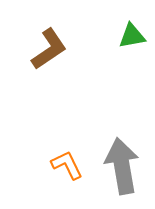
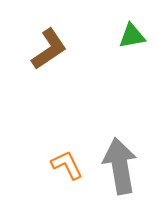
gray arrow: moved 2 px left
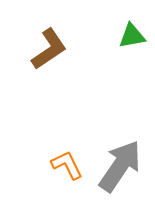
gray arrow: rotated 44 degrees clockwise
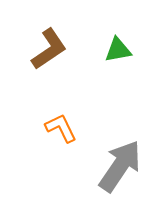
green triangle: moved 14 px left, 14 px down
orange L-shape: moved 6 px left, 37 px up
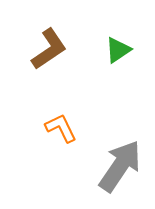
green triangle: rotated 24 degrees counterclockwise
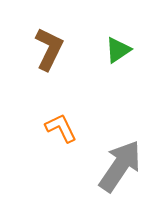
brown L-shape: rotated 30 degrees counterclockwise
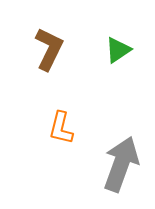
orange L-shape: rotated 140 degrees counterclockwise
gray arrow: moved 1 px right, 2 px up; rotated 14 degrees counterclockwise
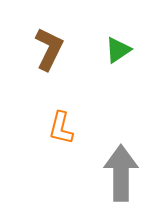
gray arrow: moved 9 px down; rotated 20 degrees counterclockwise
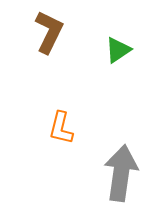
brown L-shape: moved 17 px up
gray arrow: rotated 8 degrees clockwise
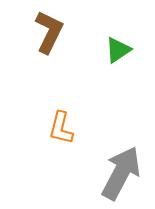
gray arrow: rotated 20 degrees clockwise
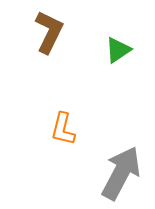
orange L-shape: moved 2 px right, 1 px down
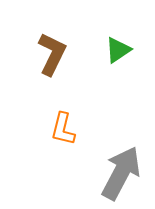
brown L-shape: moved 3 px right, 22 px down
